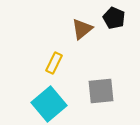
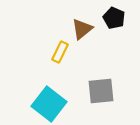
yellow rectangle: moved 6 px right, 11 px up
cyan square: rotated 12 degrees counterclockwise
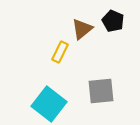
black pentagon: moved 1 px left, 3 px down
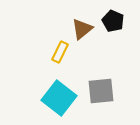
cyan square: moved 10 px right, 6 px up
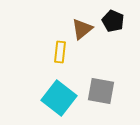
yellow rectangle: rotated 20 degrees counterclockwise
gray square: rotated 16 degrees clockwise
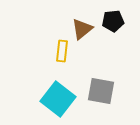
black pentagon: rotated 30 degrees counterclockwise
yellow rectangle: moved 2 px right, 1 px up
cyan square: moved 1 px left, 1 px down
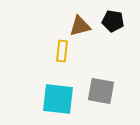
black pentagon: rotated 15 degrees clockwise
brown triangle: moved 2 px left, 3 px up; rotated 25 degrees clockwise
cyan square: rotated 32 degrees counterclockwise
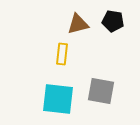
brown triangle: moved 2 px left, 2 px up
yellow rectangle: moved 3 px down
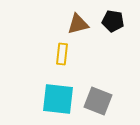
gray square: moved 3 px left, 10 px down; rotated 12 degrees clockwise
